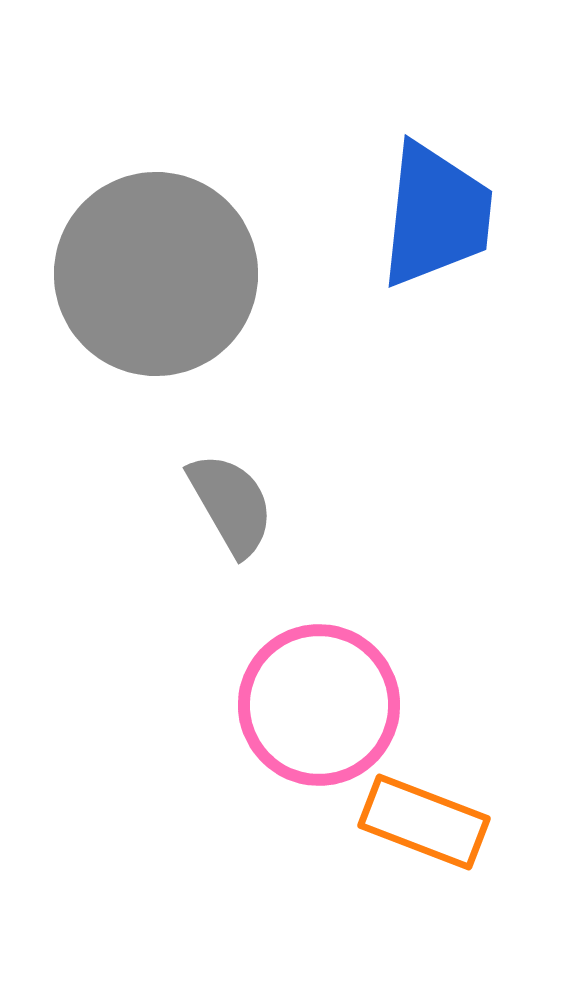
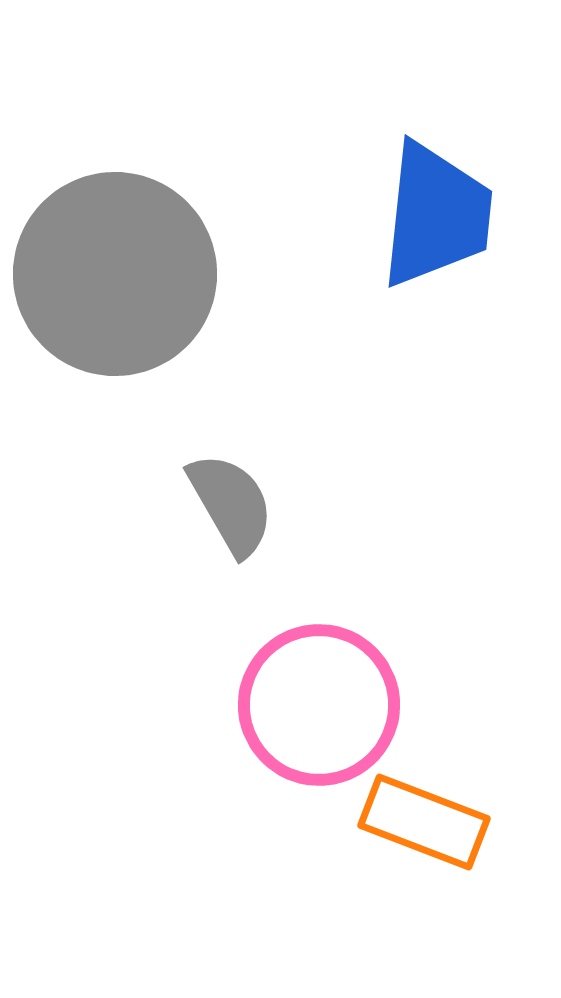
gray circle: moved 41 px left
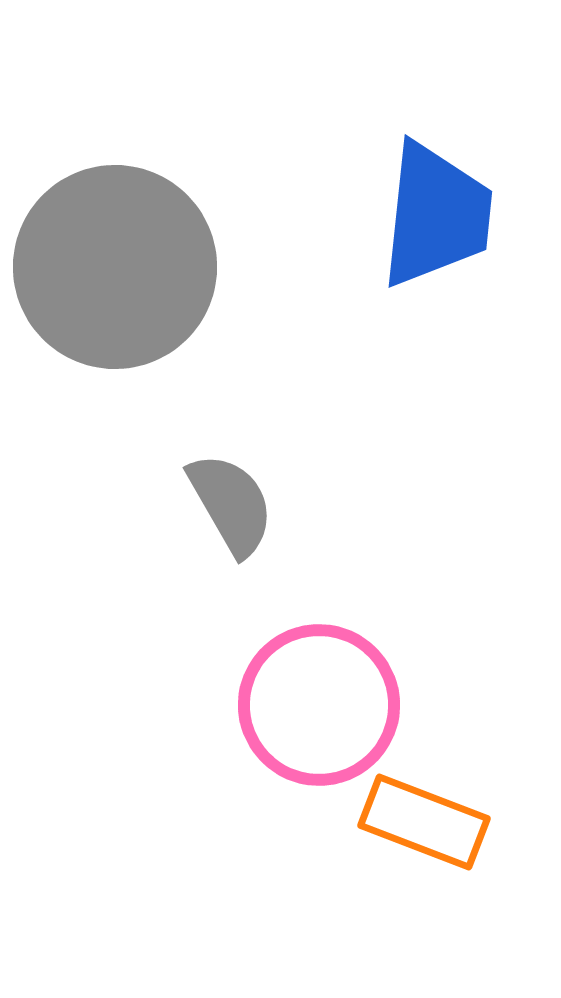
gray circle: moved 7 px up
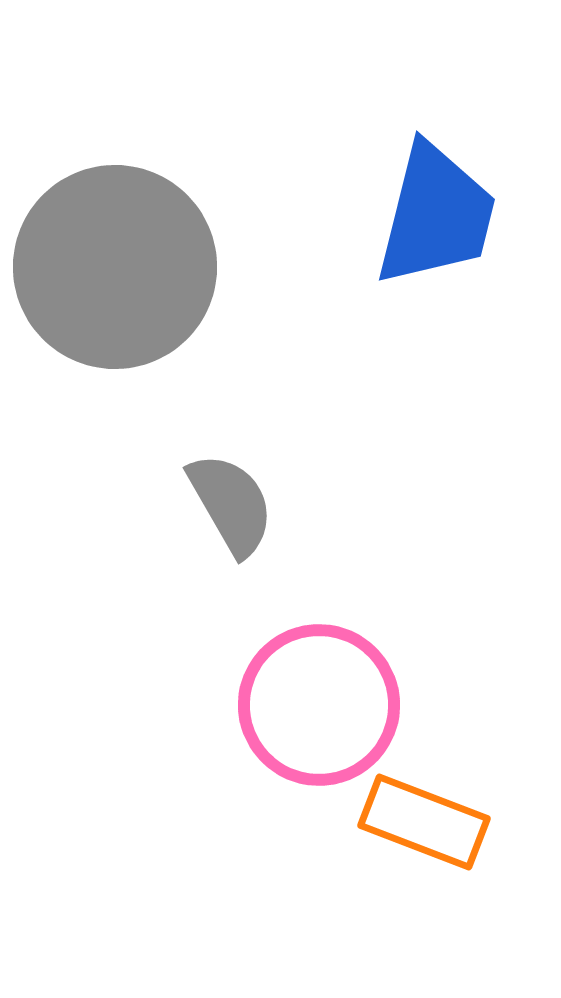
blue trapezoid: rotated 8 degrees clockwise
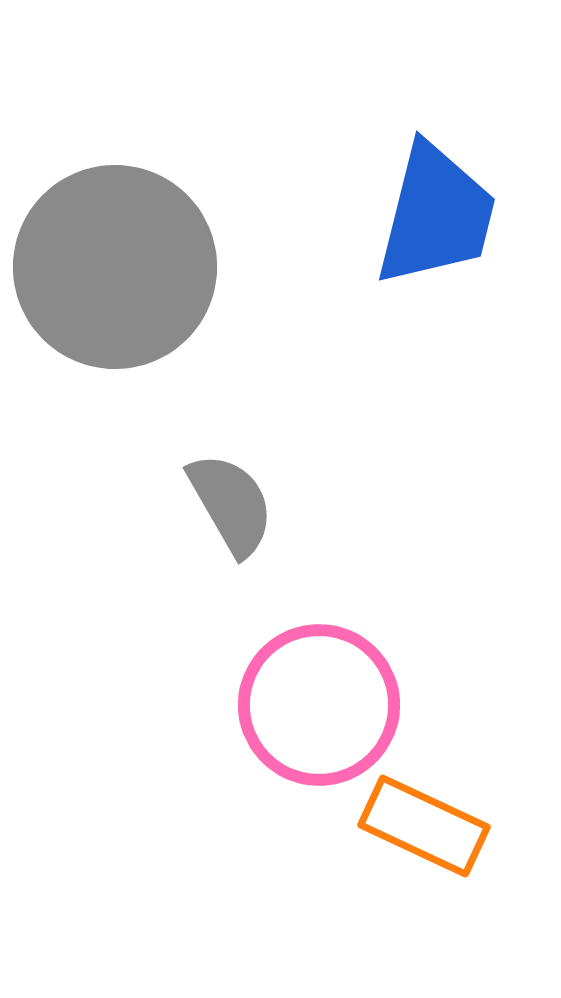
orange rectangle: moved 4 px down; rotated 4 degrees clockwise
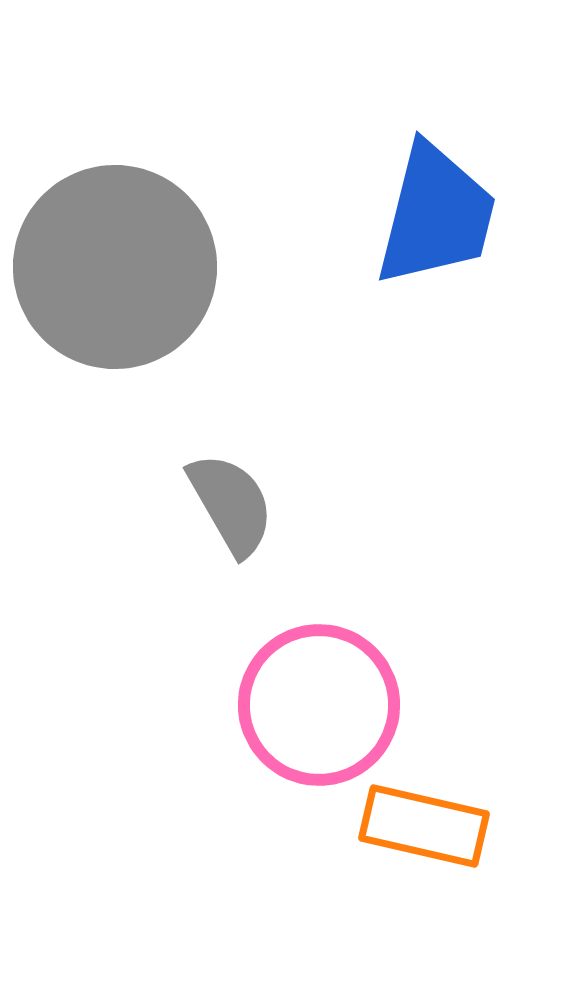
orange rectangle: rotated 12 degrees counterclockwise
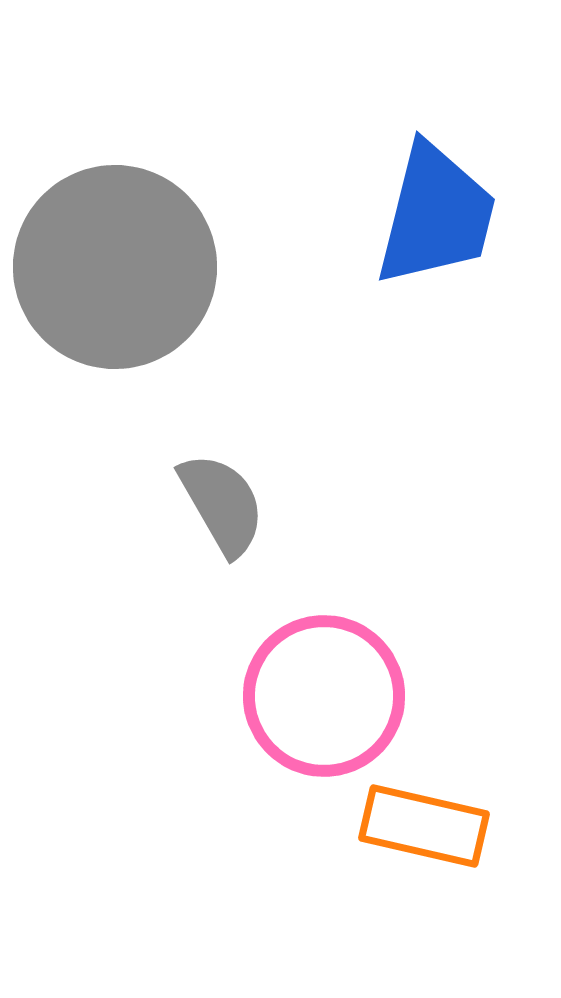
gray semicircle: moved 9 px left
pink circle: moved 5 px right, 9 px up
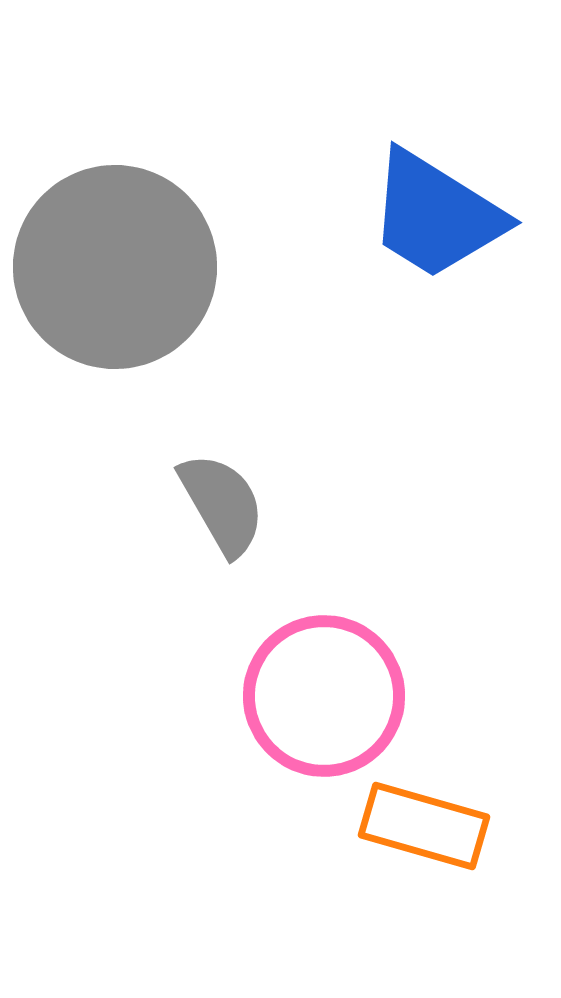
blue trapezoid: rotated 108 degrees clockwise
orange rectangle: rotated 3 degrees clockwise
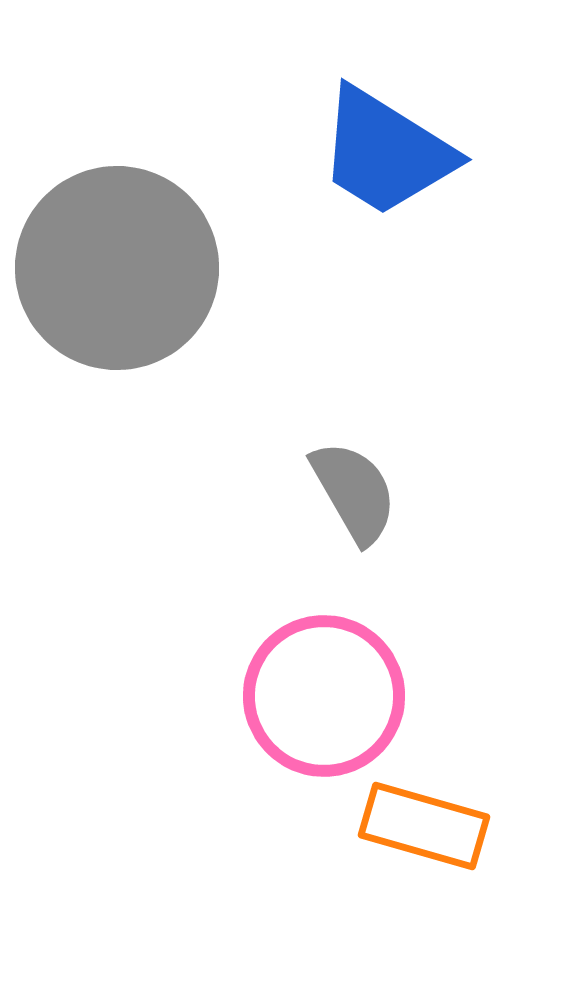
blue trapezoid: moved 50 px left, 63 px up
gray circle: moved 2 px right, 1 px down
gray semicircle: moved 132 px right, 12 px up
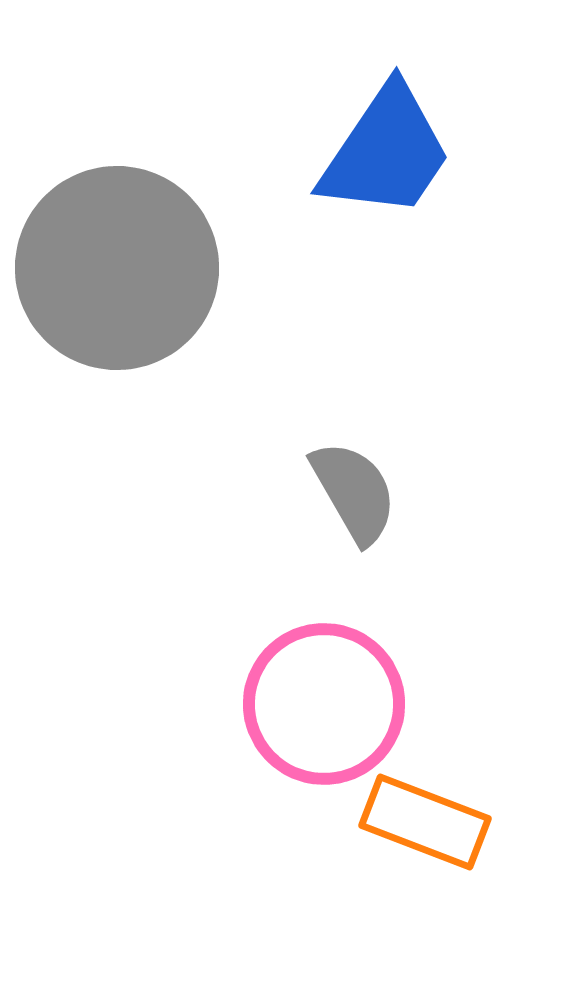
blue trapezoid: rotated 88 degrees counterclockwise
pink circle: moved 8 px down
orange rectangle: moved 1 px right, 4 px up; rotated 5 degrees clockwise
